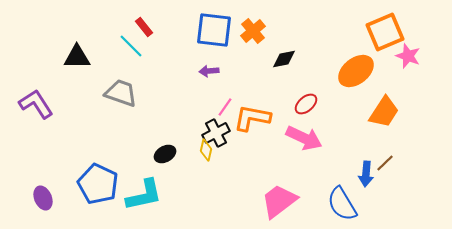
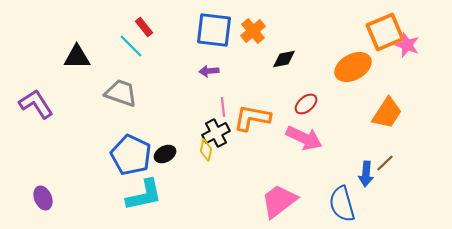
pink star: moved 1 px left, 11 px up
orange ellipse: moved 3 px left, 4 px up; rotated 9 degrees clockwise
pink line: moved 2 px left; rotated 42 degrees counterclockwise
orange trapezoid: moved 3 px right, 1 px down
blue pentagon: moved 33 px right, 29 px up
blue semicircle: rotated 15 degrees clockwise
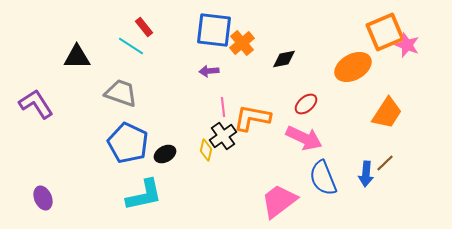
orange cross: moved 11 px left, 12 px down
cyan line: rotated 12 degrees counterclockwise
black cross: moved 7 px right, 3 px down; rotated 8 degrees counterclockwise
blue pentagon: moved 3 px left, 12 px up
blue semicircle: moved 19 px left, 26 px up; rotated 6 degrees counterclockwise
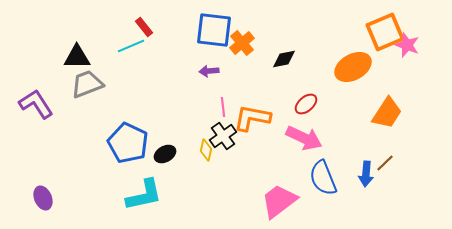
cyan line: rotated 56 degrees counterclockwise
gray trapezoid: moved 34 px left, 9 px up; rotated 40 degrees counterclockwise
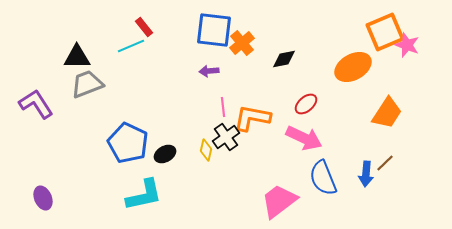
black cross: moved 3 px right, 1 px down
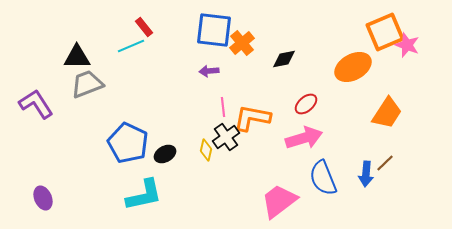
pink arrow: rotated 42 degrees counterclockwise
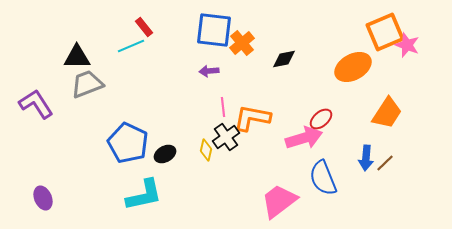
red ellipse: moved 15 px right, 15 px down
blue arrow: moved 16 px up
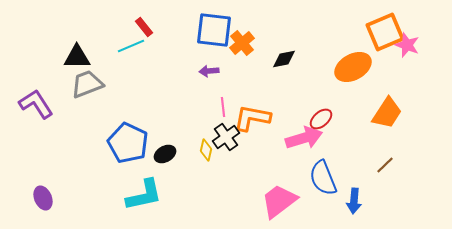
blue arrow: moved 12 px left, 43 px down
brown line: moved 2 px down
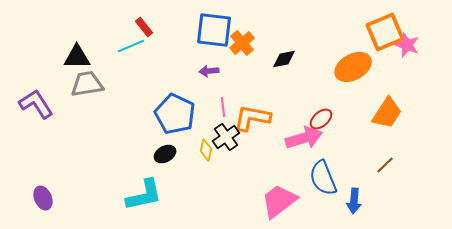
gray trapezoid: rotated 12 degrees clockwise
blue pentagon: moved 47 px right, 29 px up
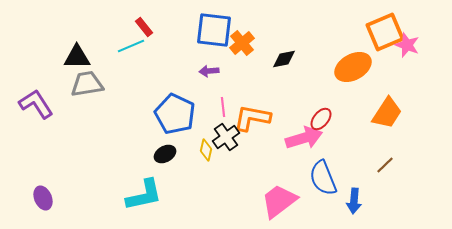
red ellipse: rotated 10 degrees counterclockwise
